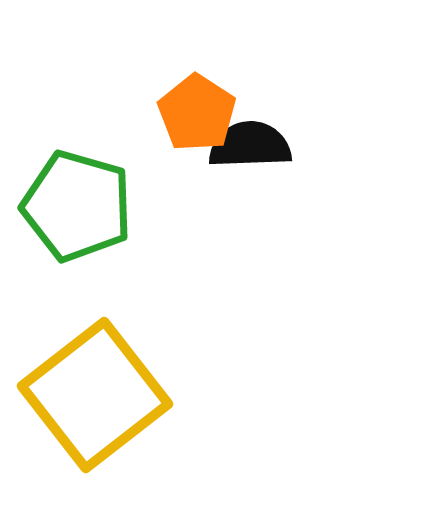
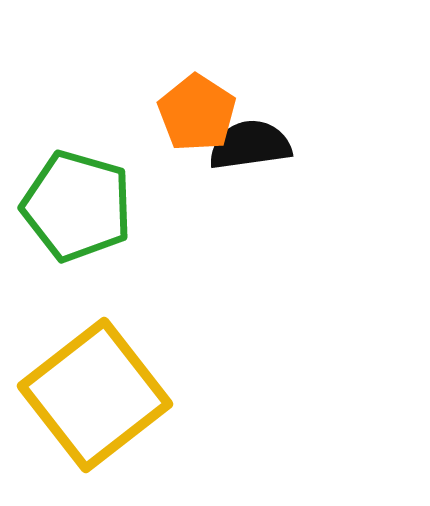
black semicircle: rotated 6 degrees counterclockwise
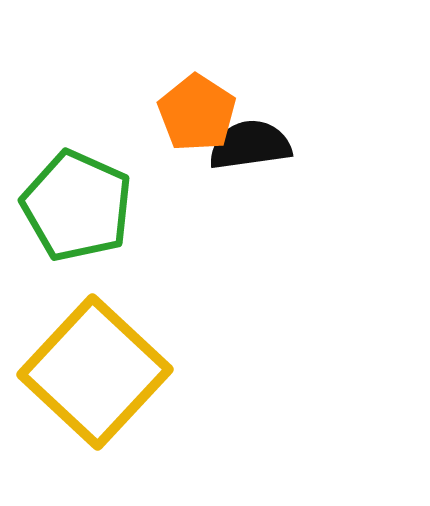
green pentagon: rotated 8 degrees clockwise
yellow square: moved 23 px up; rotated 9 degrees counterclockwise
